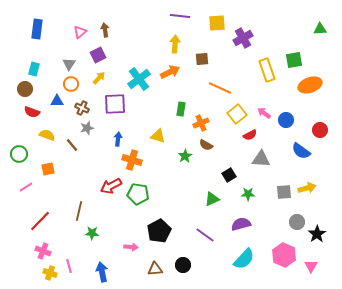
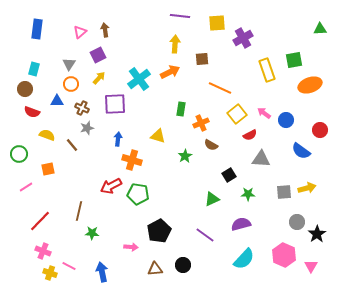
brown semicircle at (206, 145): moved 5 px right
pink line at (69, 266): rotated 48 degrees counterclockwise
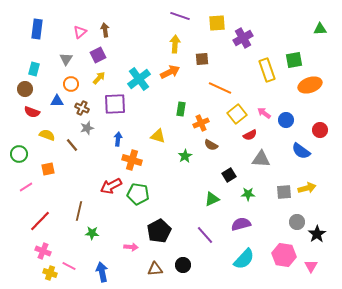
purple line at (180, 16): rotated 12 degrees clockwise
gray triangle at (69, 64): moved 3 px left, 5 px up
purple line at (205, 235): rotated 12 degrees clockwise
pink hexagon at (284, 255): rotated 15 degrees counterclockwise
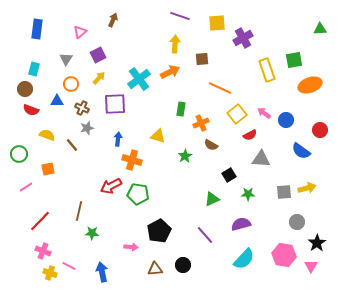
brown arrow at (105, 30): moved 8 px right, 10 px up; rotated 32 degrees clockwise
red semicircle at (32, 112): moved 1 px left, 2 px up
black star at (317, 234): moved 9 px down
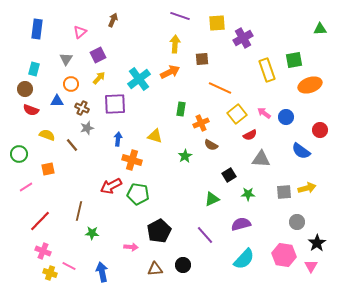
blue circle at (286, 120): moved 3 px up
yellow triangle at (158, 136): moved 3 px left
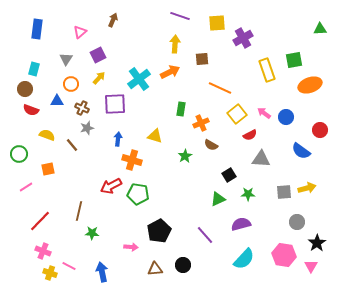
green triangle at (212, 199): moved 6 px right
